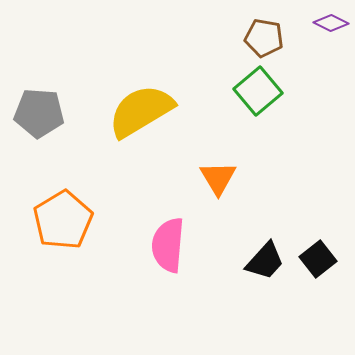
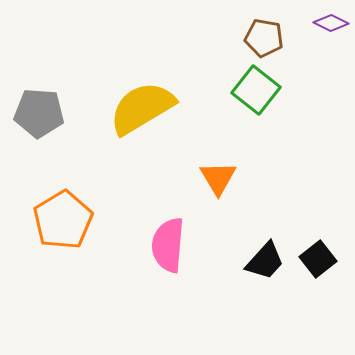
green square: moved 2 px left, 1 px up; rotated 12 degrees counterclockwise
yellow semicircle: moved 1 px right, 3 px up
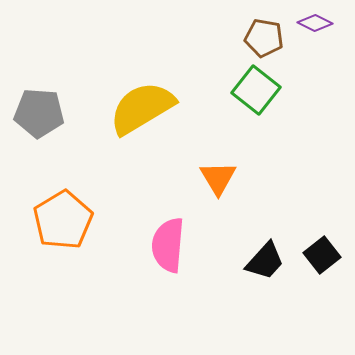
purple diamond: moved 16 px left
black square: moved 4 px right, 4 px up
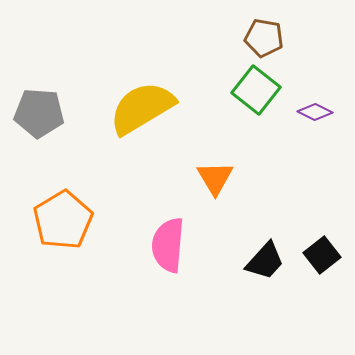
purple diamond: moved 89 px down
orange triangle: moved 3 px left
